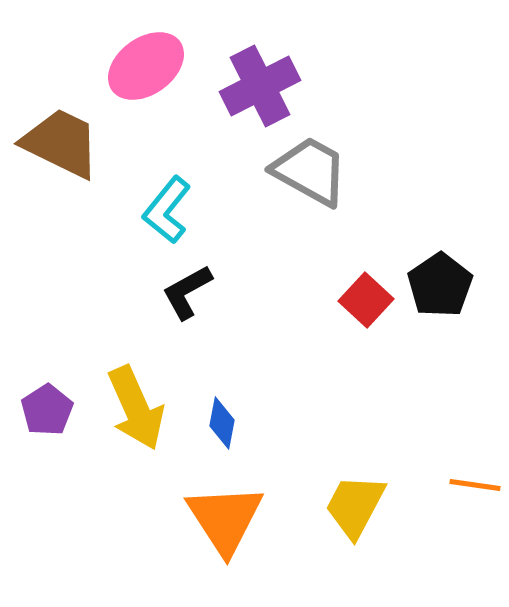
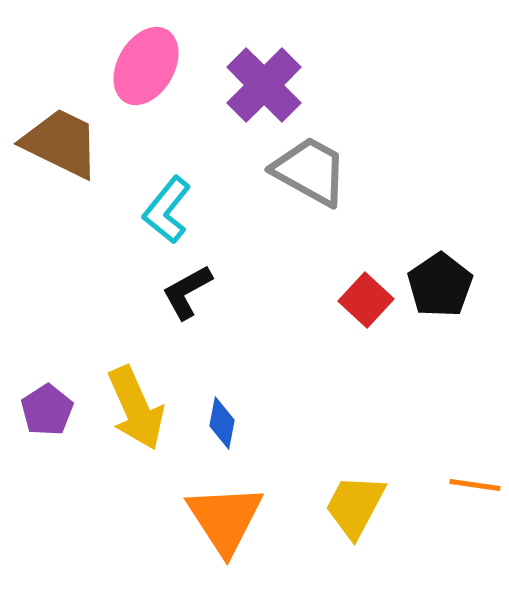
pink ellipse: rotated 24 degrees counterclockwise
purple cross: moved 4 px right, 1 px up; rotated 18 degrees counterclockwise
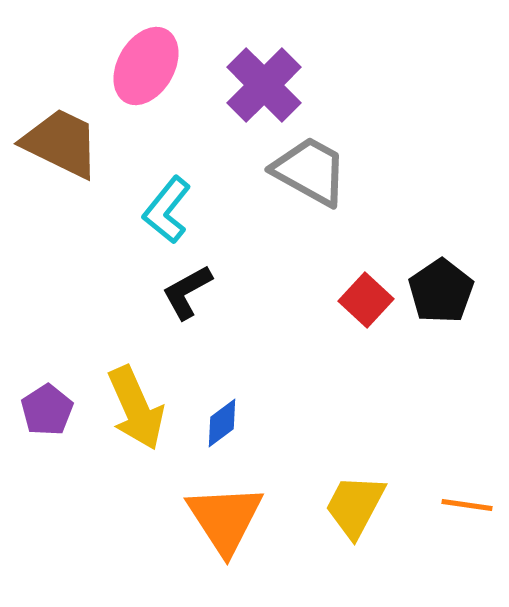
black pentagon: moved 1 px right, 6 px down
blue diamond: rotated 42 degrees clockwise
orange line: moved 8 px left, 20 px down
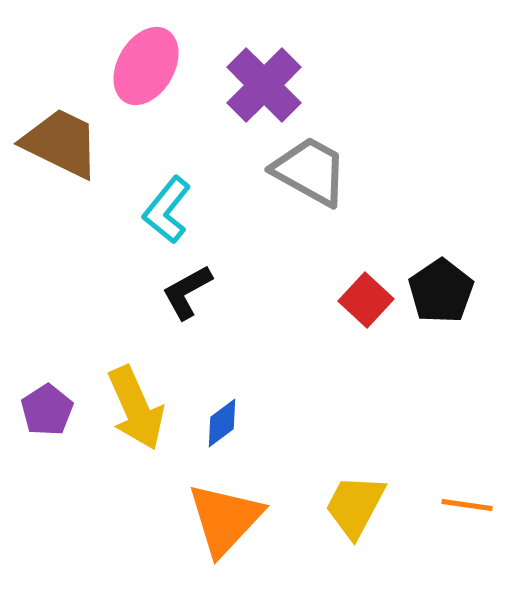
orange triangle: rotated 16 degrees clockwise
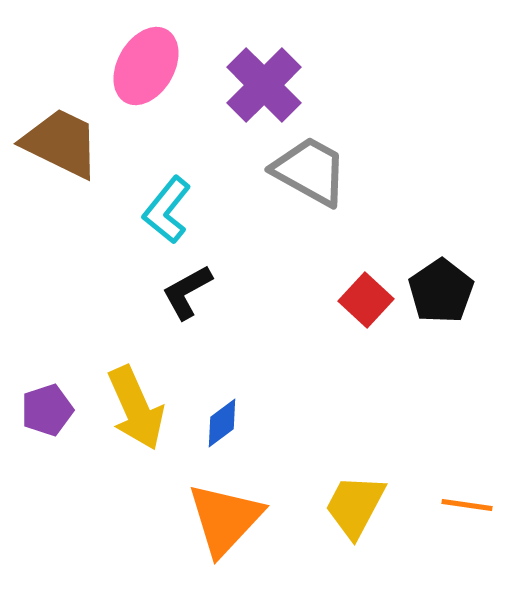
purple pentagon: rotated 15 degrees clockwise
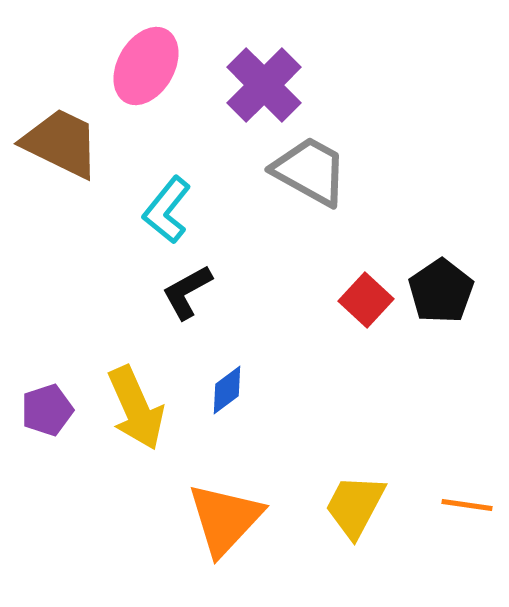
blue diamond: moved 5 px right, 33 px up
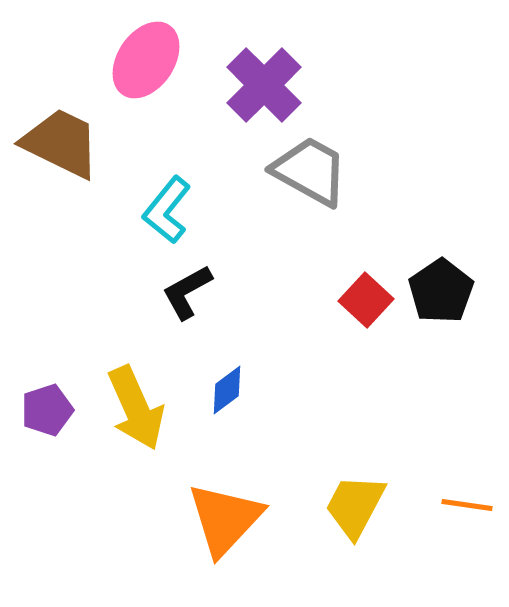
pink ellipse: moved 6 px up; rotated 4 degrees clockwise
